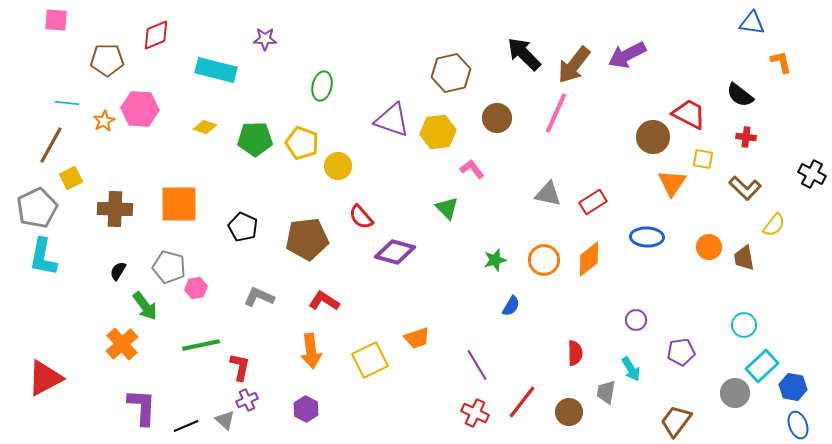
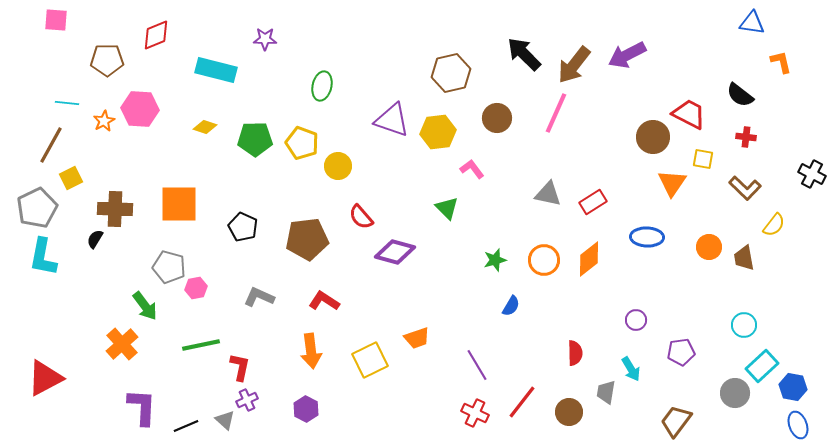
black semicircle at (118, 271): moved 23 px left, 32 px up
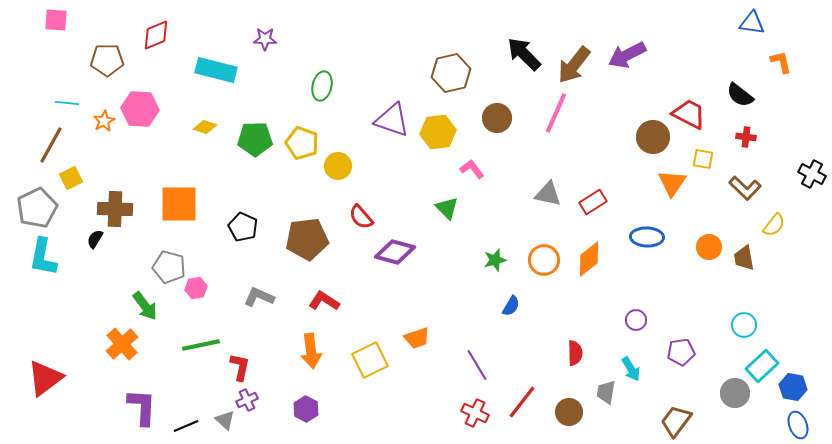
red triangle at (45, 378): rotated 9 degrees counterclockwise
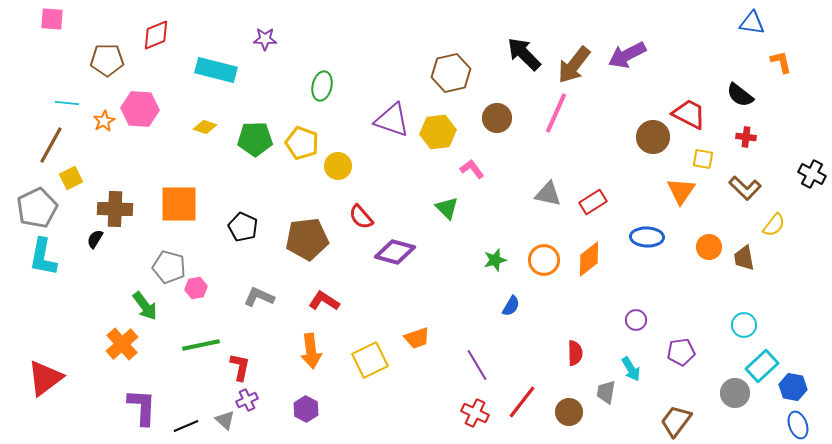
pink square at (56, 20): moved 4 px left, 1 px up
orange triangle at (672, 183): moved 9 px right, 8 px down
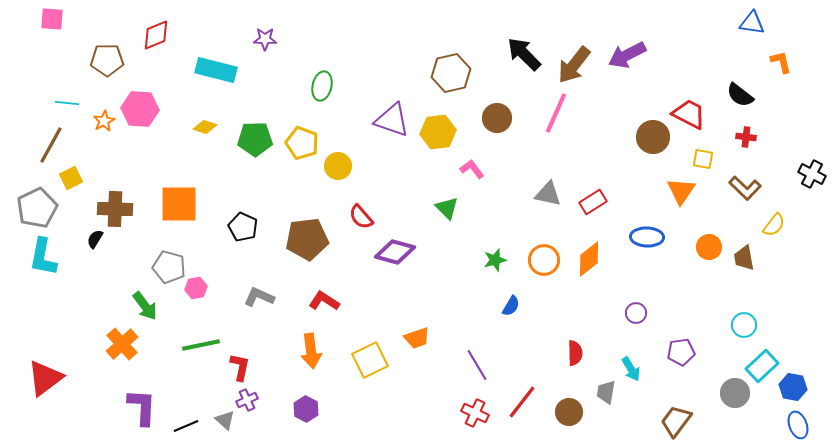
purple circle at (636, 320): moved 7 px up
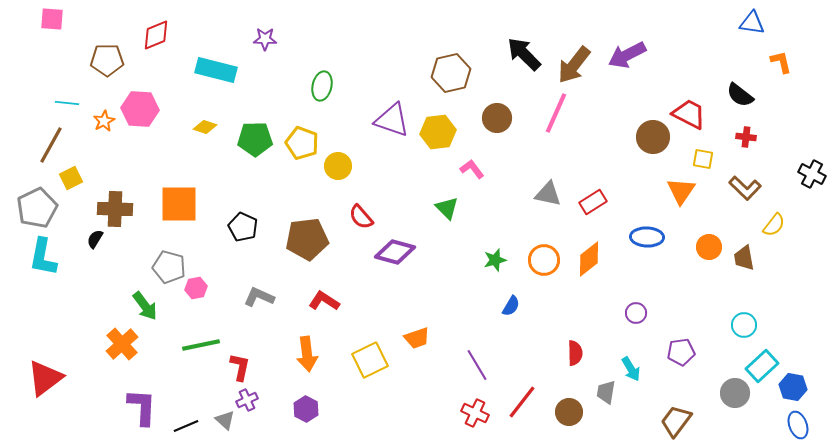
orange arrow at (311, 351): moved 4 px left, 3 px down
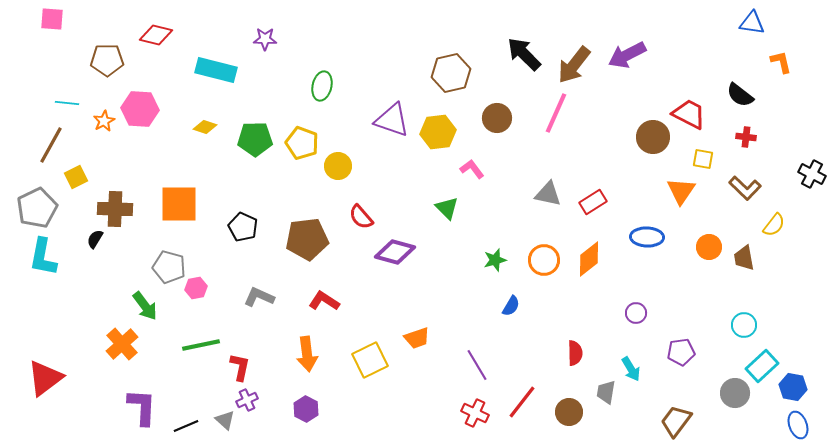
red diamond at (156, 35): rotated 36 degrees clockwise
yellow square at (71, 178): moved 5 px right, 1 px up
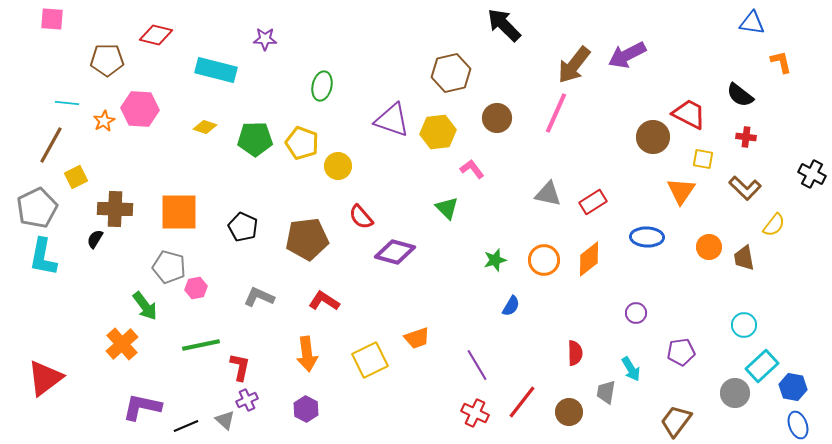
black arrow at (524, 54): moved 20 px left, 29 px up
orange square at (179, 204): moved 8 px down
purple L-shape at (142, 407): rotated 81 degrees counterclockwise
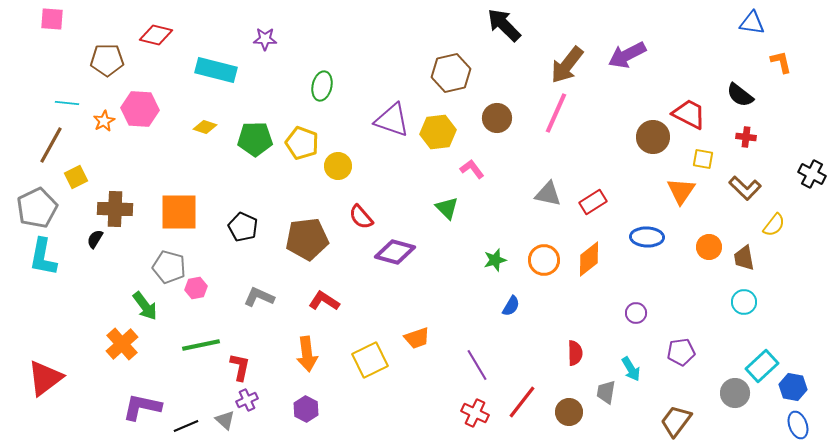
brown arrow at (574, 65): moved 7 px left
cyan circle at (744, 325): moved 23 px up
